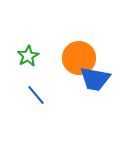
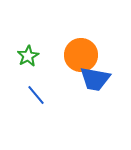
orange circle: moved 2 px right, 3 px up
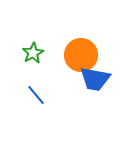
green star: moved 5 px right, 3 px up
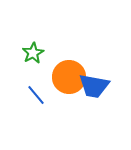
orange circle: moved 12 px left, 22 px down
blue trapezoid: moved 1 px left, 7 px down
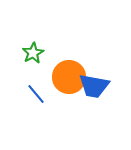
blue line: moved 1 px up
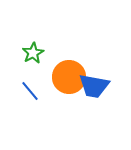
blue line: moved 6 px left, 3 px up
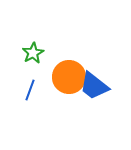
blue trapezoid: rotated 28 degrees clockwise
blue line: moved 1 px up; rotated 60 degrees clockwise
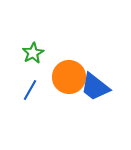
blue trapezoid: moved 1 px right, 1 px down
blue line: rotated 10 degrees clockwise
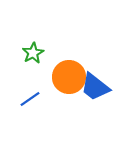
blue line: moved 9 px down; rotated 25 degrees clockwise
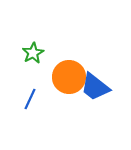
blue line: rotated 30 degrees counterclockwise
